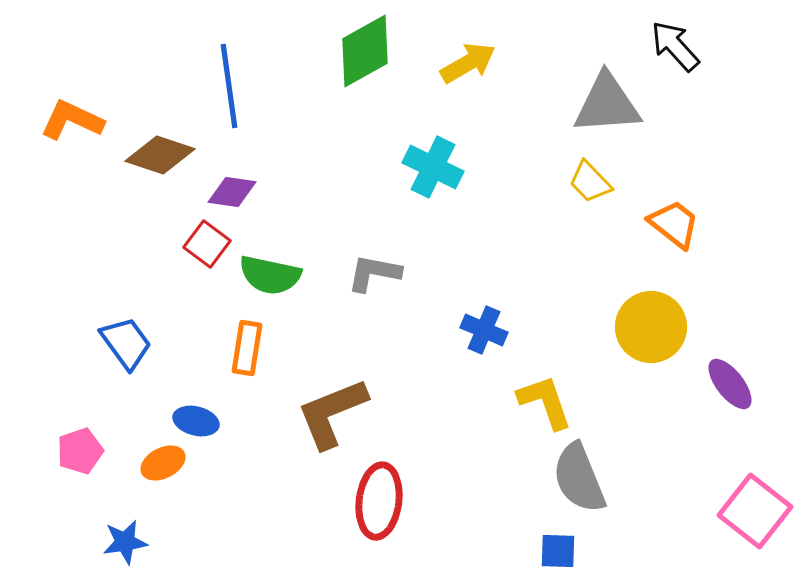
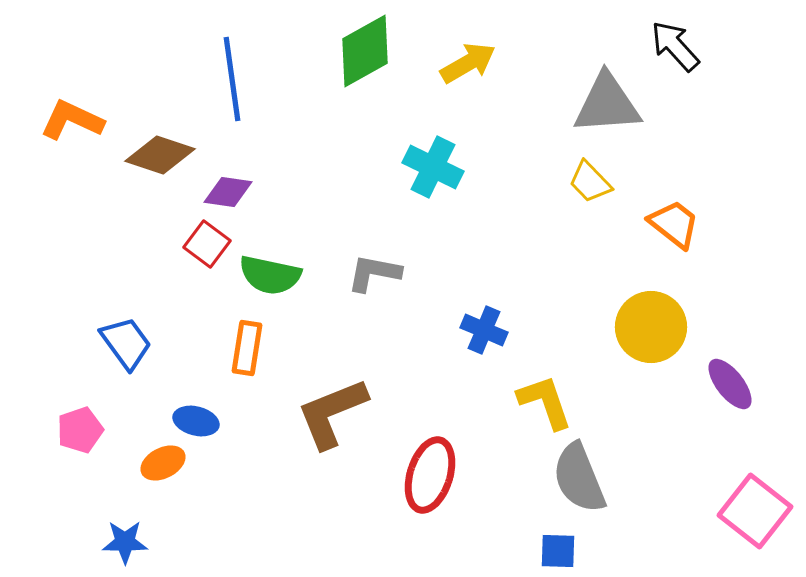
blue line: moved 3 px right, 7 px up
purple diamond: moved 4 px left
pink pentagon: moved 21 px up
red ellipse: moved 51 px right, 26 px up; rotated 10 degrees clockwise
blue star: rotated 9 degrees clockwise
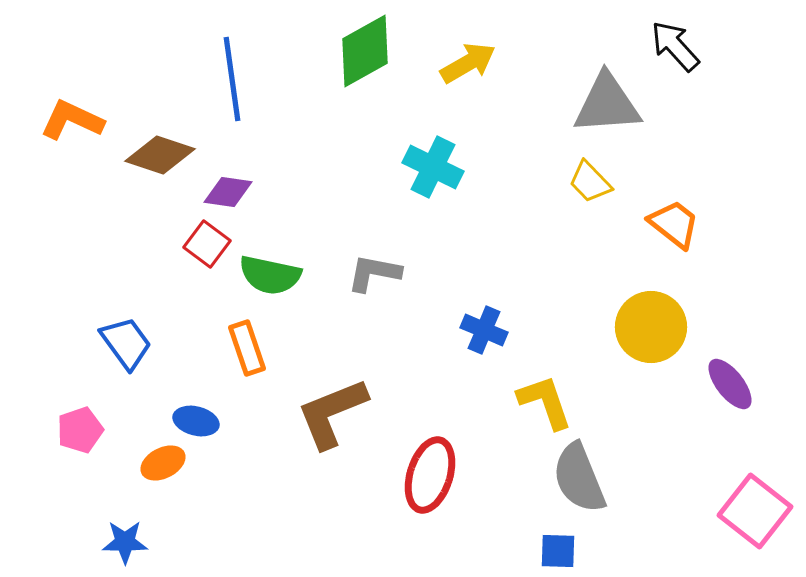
orange rectangle: rotated 28 degrees counterclockwise
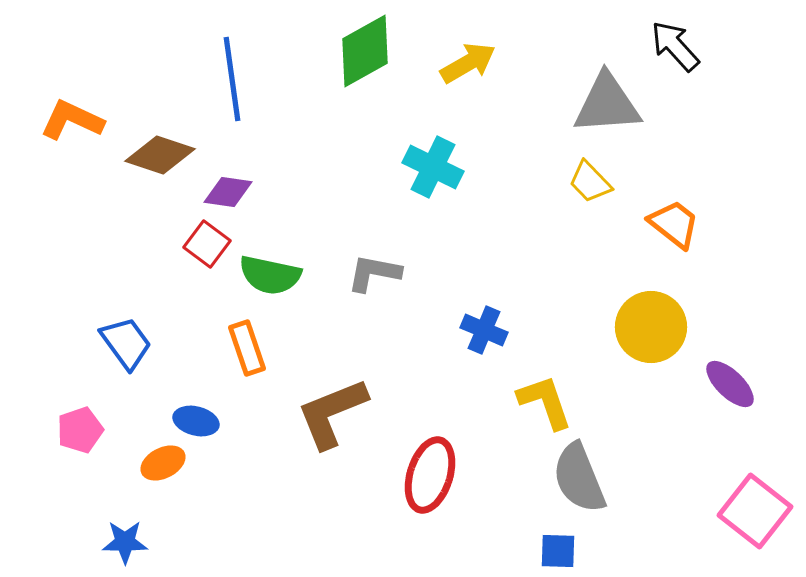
purple ellipse: rotated 8 degrees counterclockwise
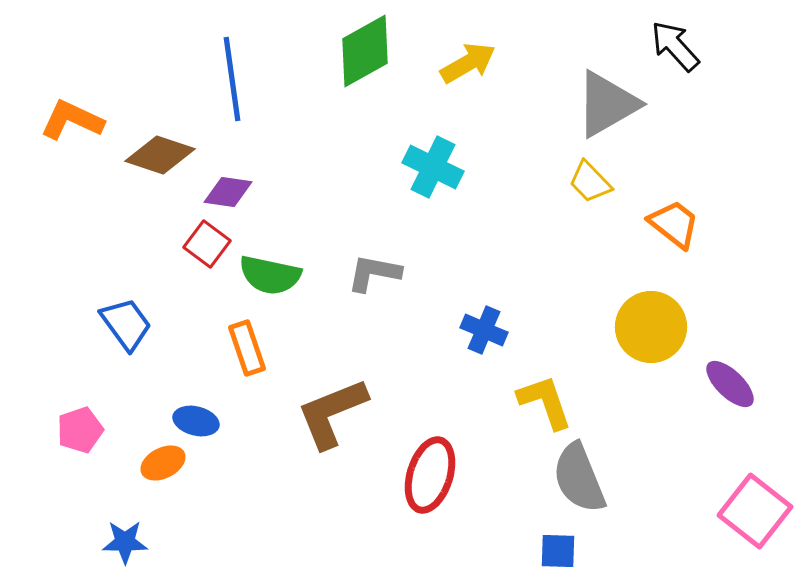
gray triangle: rotated 26 degrees counterclockwise
blue trapezoid: moved 19 px up
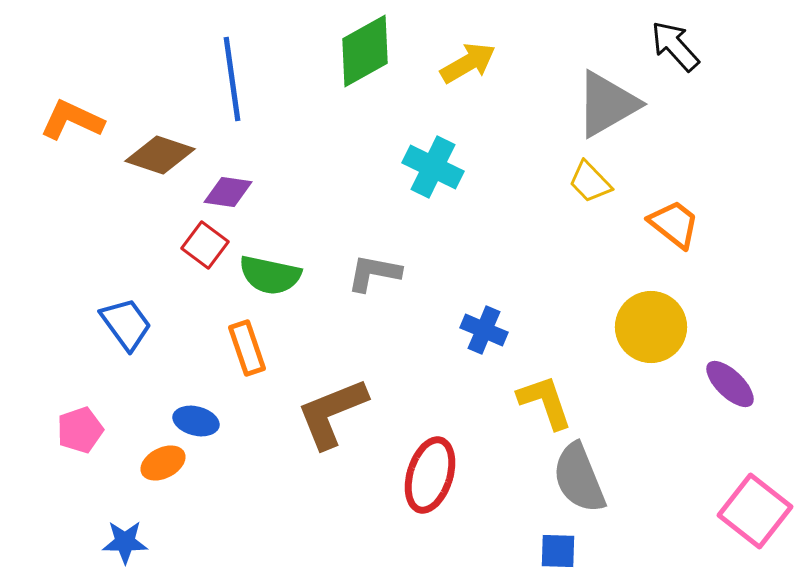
red square: moved 2 px left, 1 px down
